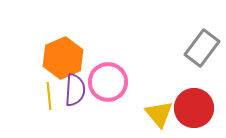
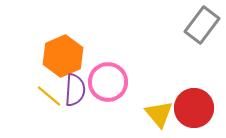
gray rectangle: moved 23 px up
orange hexagon: moved 2 px up
yellow line: rotated 44 degrees counterclockwise
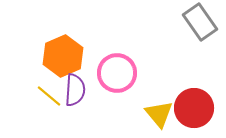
gray rectangle: moved 2 px left, 3 px up; rotated 72 degrees counterclockwise
pink circle: moved 9 px right, 9 px up
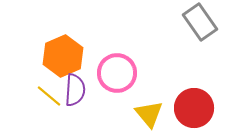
yellow triangle: moved 10 px left
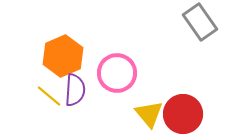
red circle: moved 11 px left, 6 px down
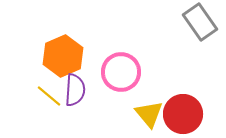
pink circle: moved 4 px right, 1 px up
